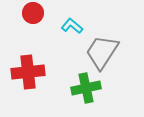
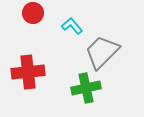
cyan L-shape: rotated 10 degrees clockwise
gray trapezoid: rotated 12 degrees clockwise
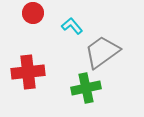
gray trapezoid: rotated 9 degrees clockwise
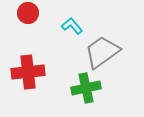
red circle: moved 5 px left
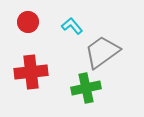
red circle: moved 9 px down
red cross: moved 3 px right
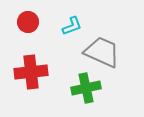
cyan L-shape: rotated 110 degrees clockwise
gray trapezoid: rotated 60 degrees clockwise
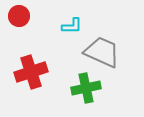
red circle: moved 9 px left, 6 px up
cyan L-shape: rotated 20 degrees clockwise
red cross: rotated 12 degrees counterclockwise
